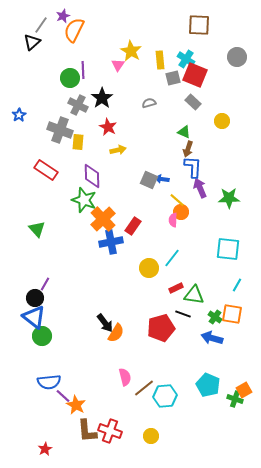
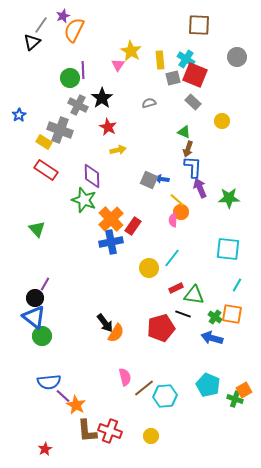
yellow rectangle at (78, 142): moved 34 px left; rotated 63 degrees counterclockwise
orange cross at (103, 219): moved 8 px right
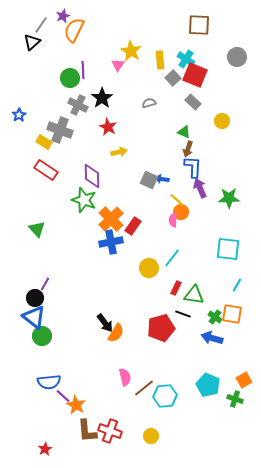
gray square at (173, 78): rotated 28 degrees counterclockwise
yellow arrow at (118, 150): moved 1 px right, 2 px down
red rectangle at (176, 288): rotated 40 degrees counterclockwise
orange square at (244, 390): moved 10 px up
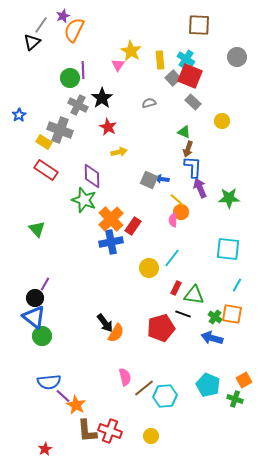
red square at (195, 75): moved 5 px left, 1 px down
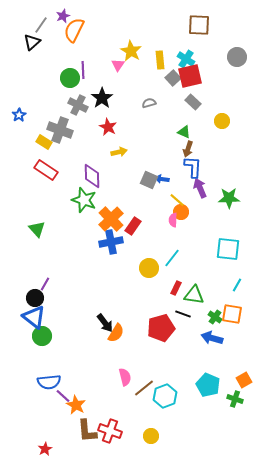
red square at (190, 76): rotated 35 degrees counterclockwise
cyan hexagon at (165, 396): rotated 15 degrees counterclockwise
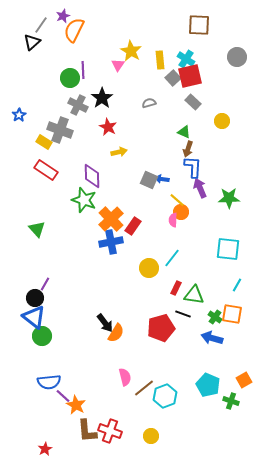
green cross at (235, 399): moved 4 px left, 2 px down
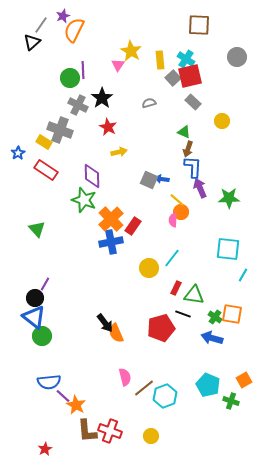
blue star at (19, 115): moved 1 px left, 38 px down
cyan line at (237, 285): moved 6 px right, 10 px up
orange semicircle at (116, 333): rotated 126 degrees clockwise
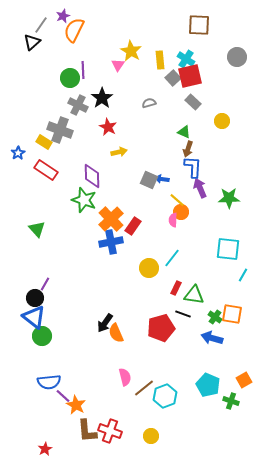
black arrow at (105, 323): rotated 72 degrees clockwise
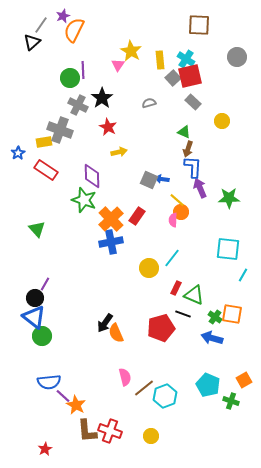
yellow rectangle at (44, 142): rotated 42 degrees counterclockwise
red rectangle at (133, 226): moved 4 px right, 10 px up
green triangle at (194, 295): rotated 15 degrees clockwise
